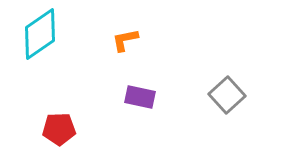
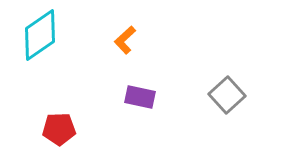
cyan diamond: moved 1 px down
orange L-shape: rotated 32 degrees counterclockwise
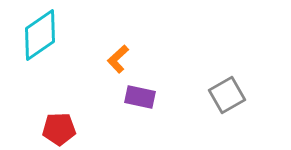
orange L-shape: moved 7 px left, 19 px down
gray square: rotated 12 degrees clockwise
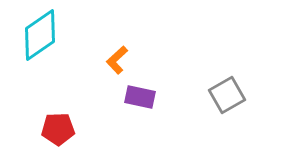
orange L-shape: moved 1 px left, 1 px down
red pentagon: moved 1 px left
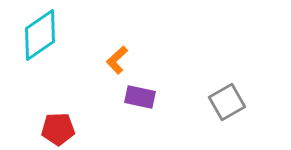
gray square: moved 7 px down
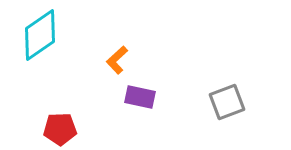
gray square: rotated 9 degrees clockwise
red pentagon: moved 2 px right
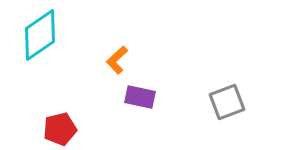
red pentagon: rotated 12 degrees counterclockwise
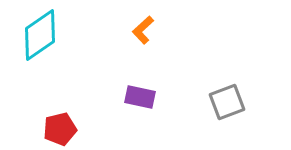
orange L-shape: moved 26 px right, 30 px up
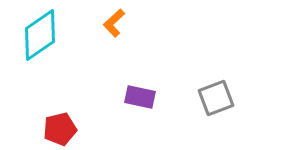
orange L-shape: moved 29 px left, 7 px up
gray square: moved 11 px left, 4 px up
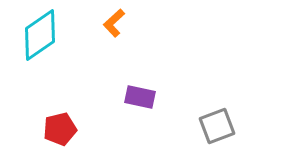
gray square: moved 1 px right, 28 px down
